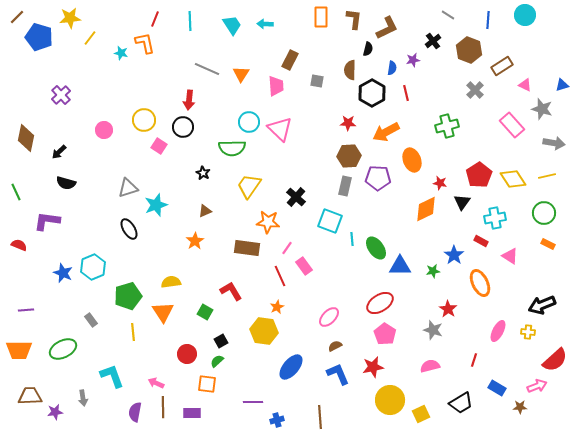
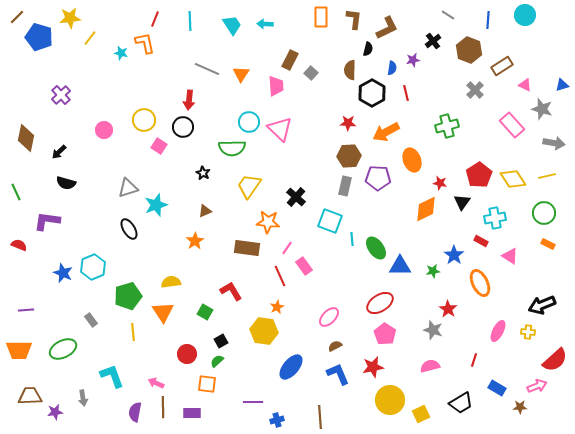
gray square at (317, 81): moved 6 px left, 8 px up; rotated 32 degrees clockwise
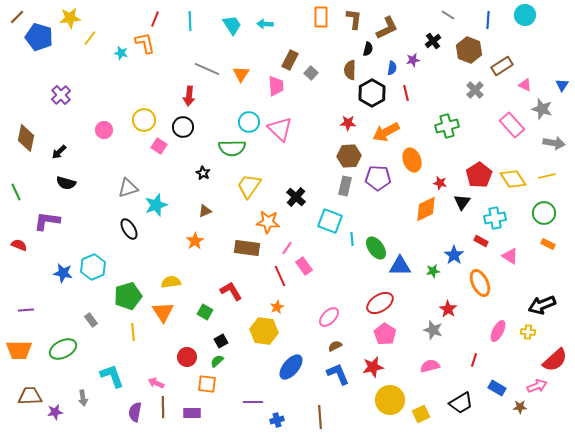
blue triangle at (562, 85): rotated 40 degrees counterclockwise
red arrow at (189, 100): moved 4 px up
blue star at (63, 273): rotated 12 degrees counterclockwise
red circle at (187, 354): moved 3 px down
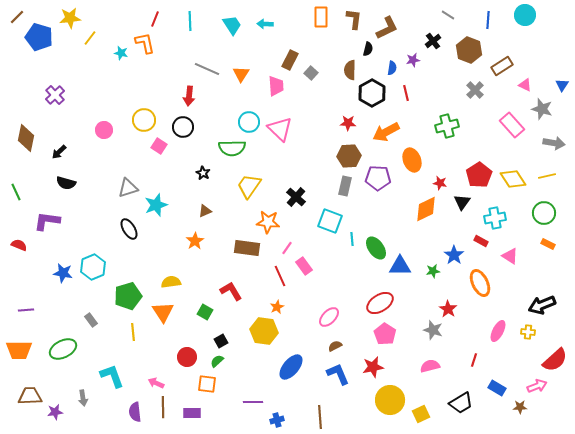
purple cross at (61, 95): moved 6 px left
purple semicircle at (135, 412): rotated 18 degrees counterclockwise
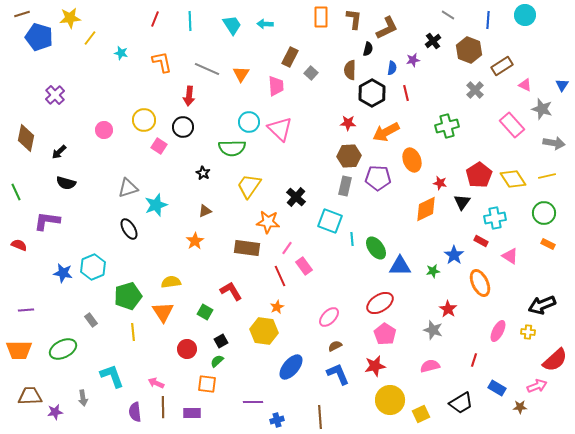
brown line at (17, 17): moved 5 px right, 3 px up; rotated 28 degrees clockwise
orange L-shape at (145, 43): moved 17 px right, 19 px down
brown rectangle at (290, 60): moved 3 px up
red circle at (187, 357): moved 8 px up
red star at (373, 367): moved 2 px right, 1 px up
